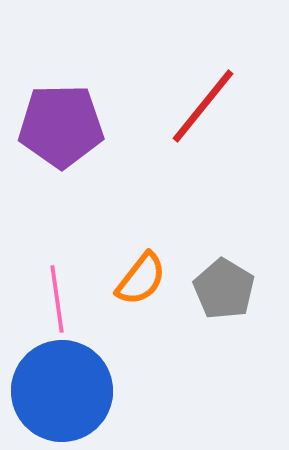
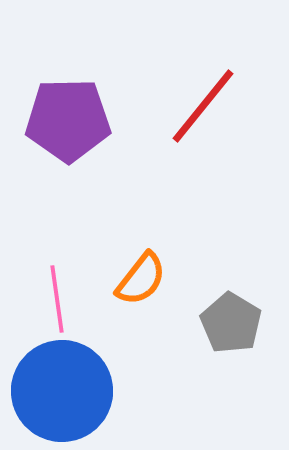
purple pentagon: moved 7 px right, 6 px up
gray pentagon: moved 7 px right, 34 px down
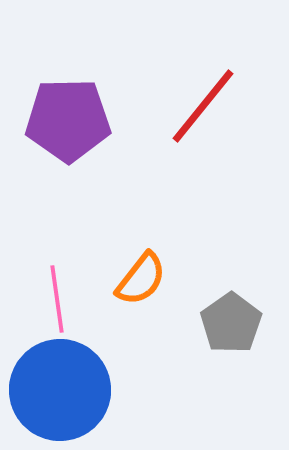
gray pentagon: rotated 6 degrees clockwise
blue circle: moved 2 px left, 1 px up
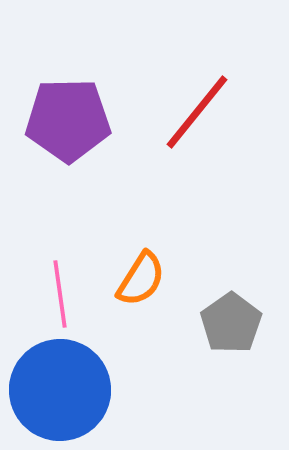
red line: moved 6 px left, 6 px down
orange semicircle: rotated 6 degrees counterclockwise
pink line: moved 3 px right, 5 px up
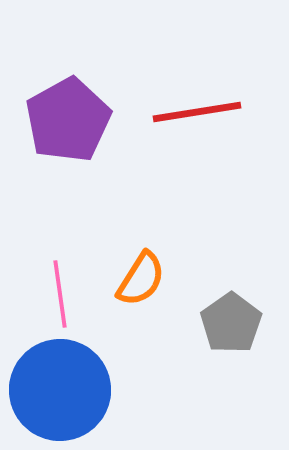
red line: rotated 42 degrees clockwise
purple pentagon: rotated 28 degrees counterclockwise
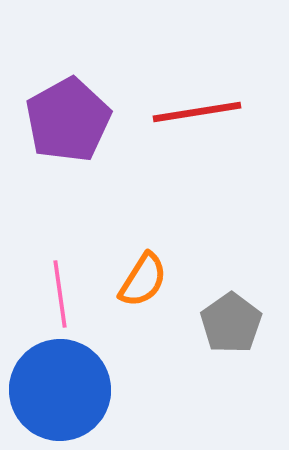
orange semicircle: moved 2 px right, 1 px down
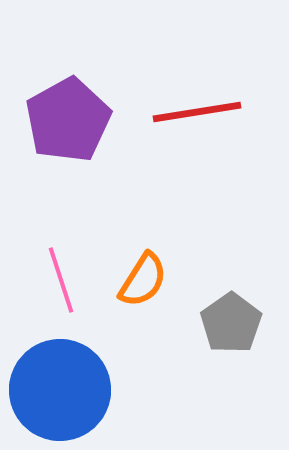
pink line: moved 1 px right, 14 px up; rotated 10 degrees counterclockwise
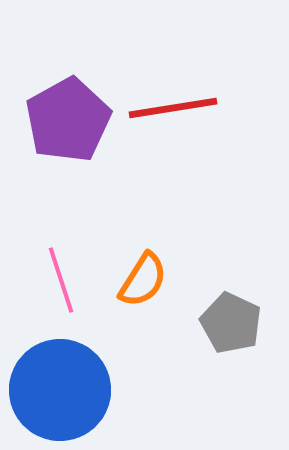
red line: moved 24 px left, 4 px up
gray pentagon: rotated 12 degrees counterclockwise
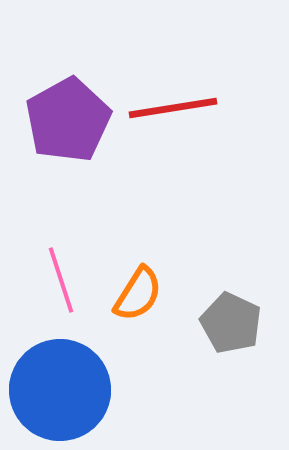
orange semicircle: moved 5 px left, 14 px down
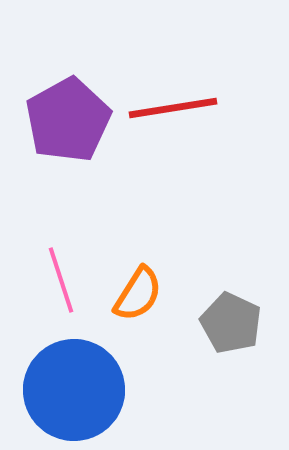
blue circle: moved 14 px right
